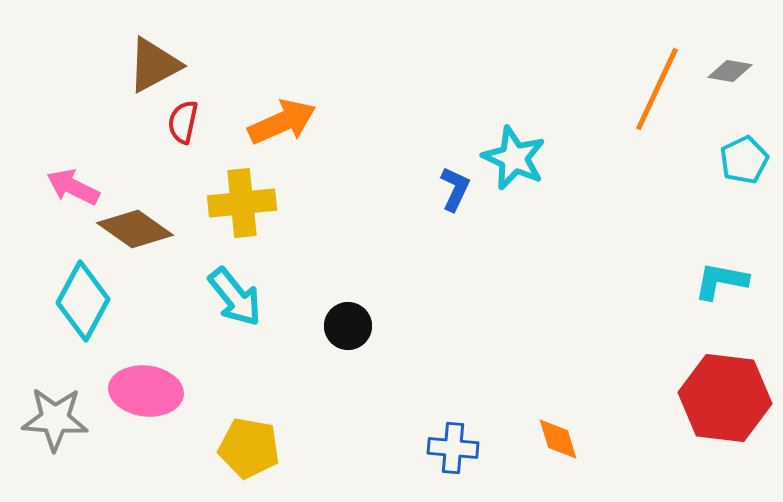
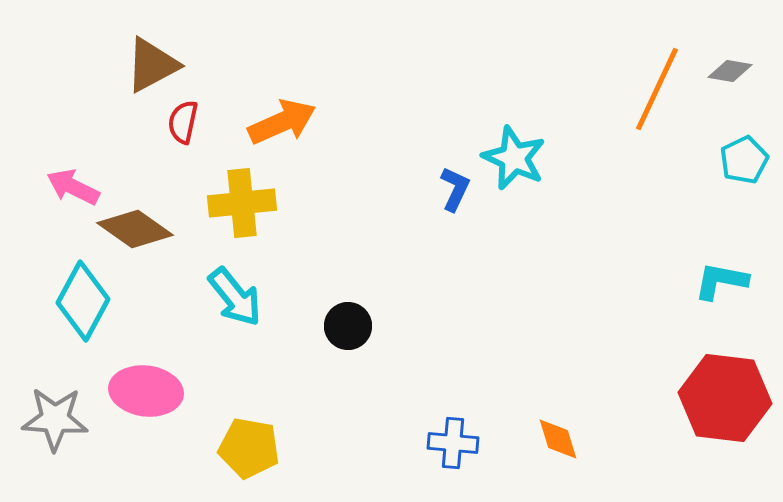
brown triangle: moved 2 px left
blue cross: moved 5 px up
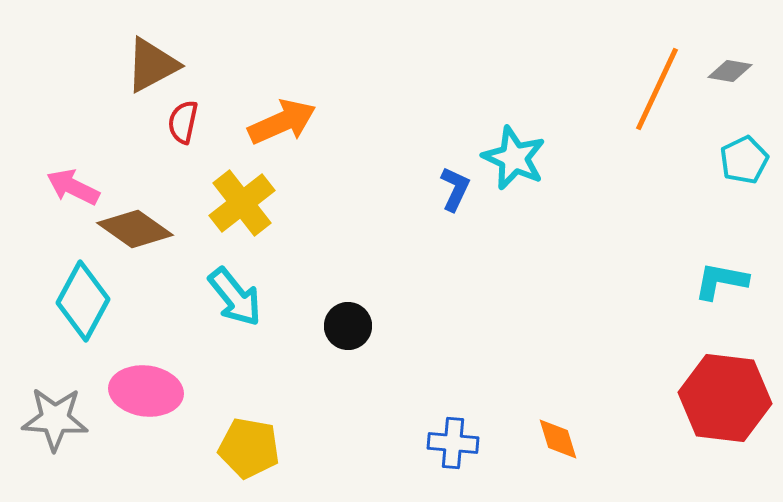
yellow cross: rotated 32 degrees counterclockwise
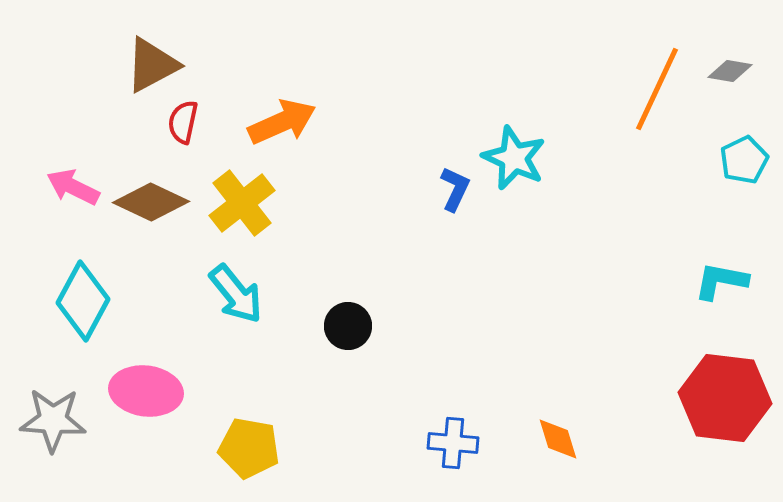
brown diamond: moved 16 px right, 27 px up; rotated 10 degrees counterclockwise
cyan arrow: moved 1 px right, 3 px up
gray star: moved 2 px left, 1 px down
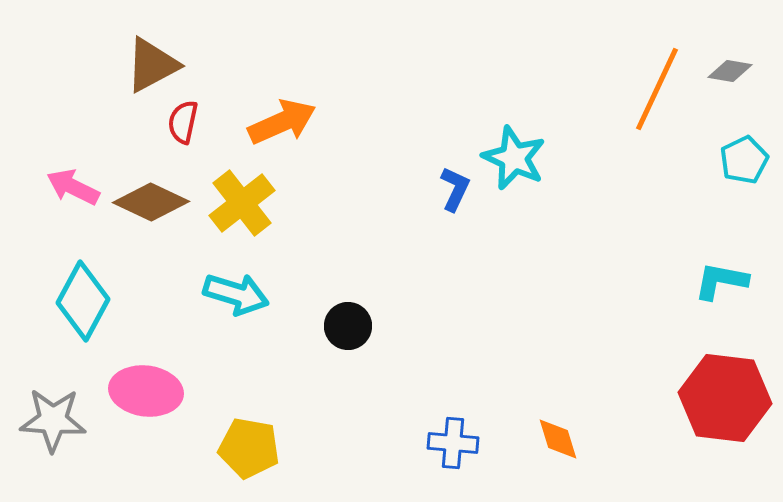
cyan arrow: rotated 34 degrees counterclockwise
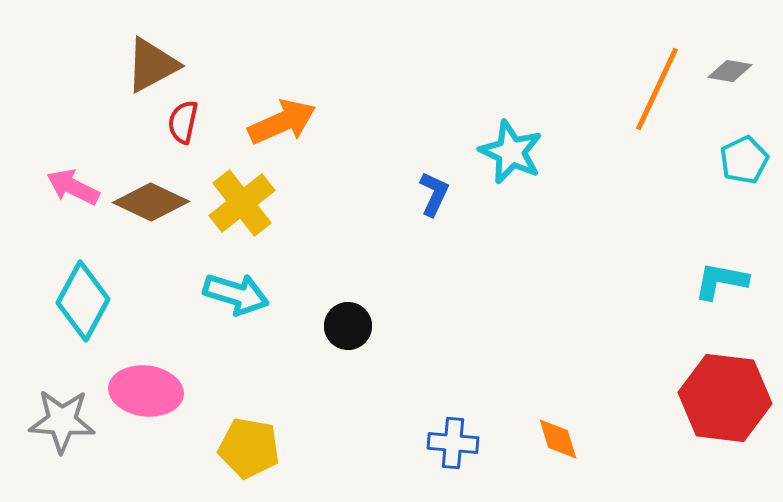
cyan star: moved 3 px left, 6 px up
blue L-shape: moved 21 px left, 5 px down
gray star: moved 9 px right, 1 px down
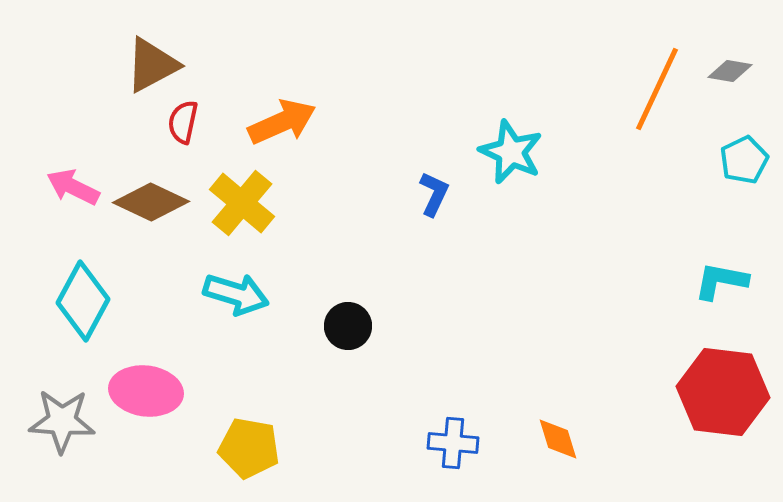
yellow cross: rotated 12 degrees counterclockwise
red hexagon: moved 2 px left, 6 px up
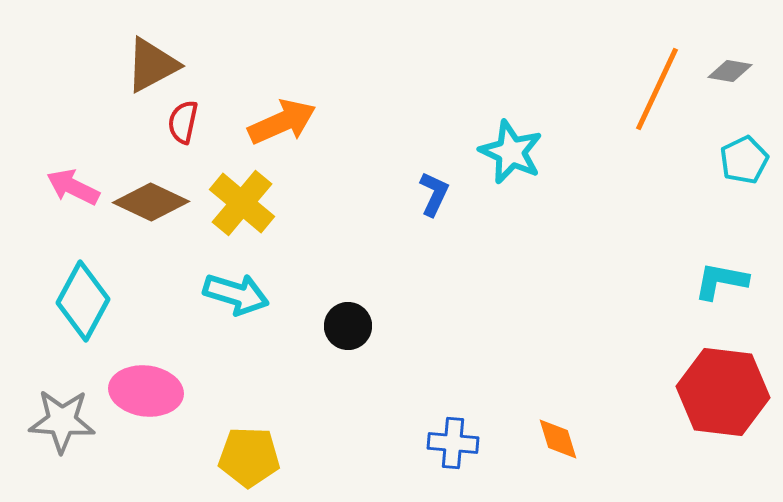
yellow pentagon: moved 9 px down; rotated 8 degrees counterclockwise
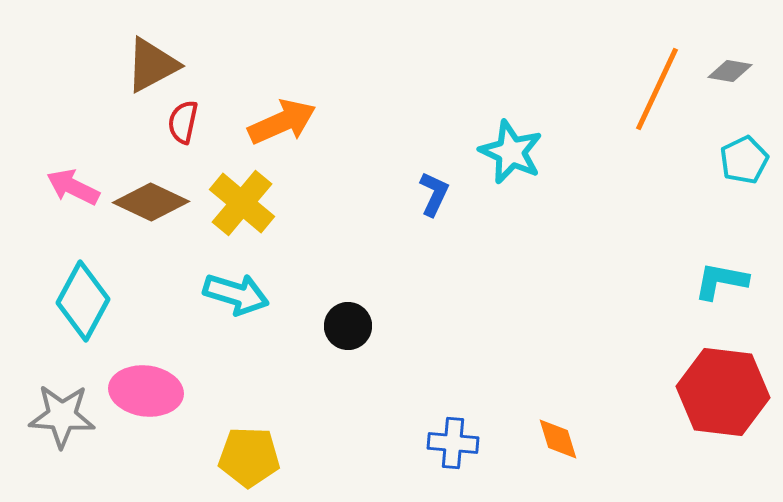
gray star: moved 5 px up
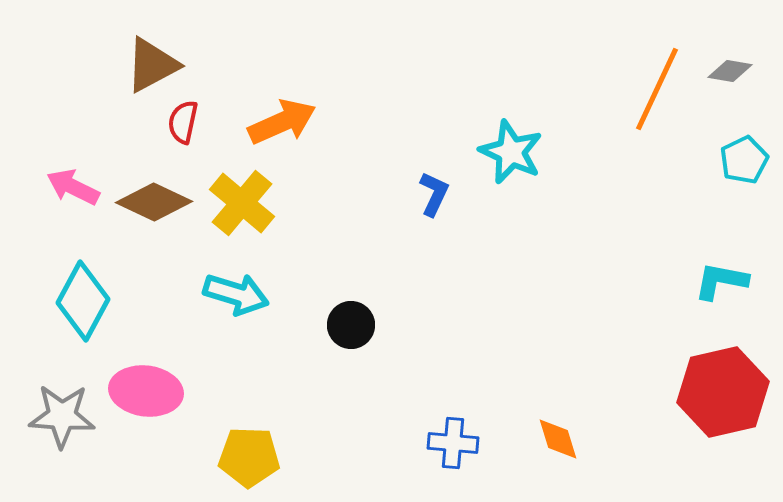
brown diamond: moved 3 px right
black circle: moved 3 px right, 1 px up
red hexagon: rotated 20 degrees counterclockwise
